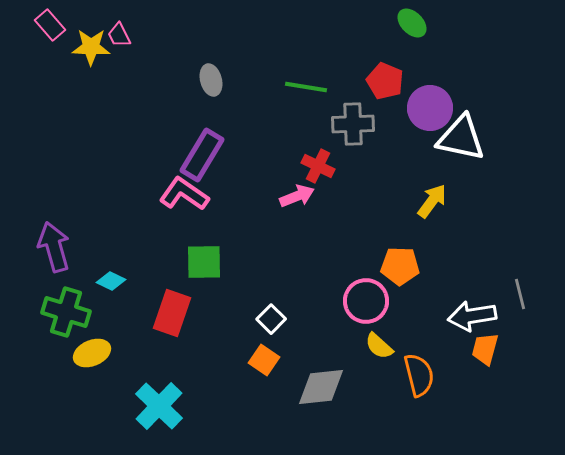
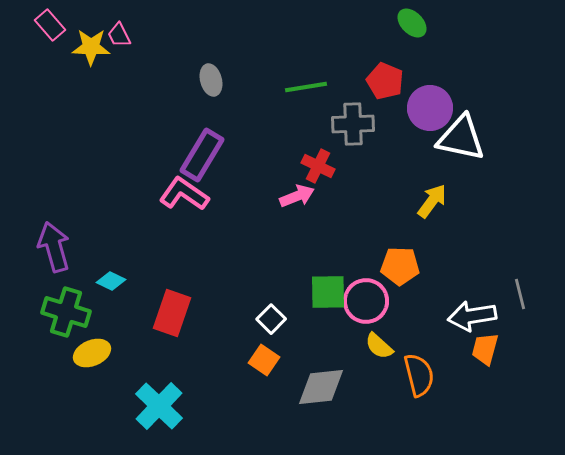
green line: rotated 18 degrees counterclockwise
green square: moved 124 px right, 30 px down
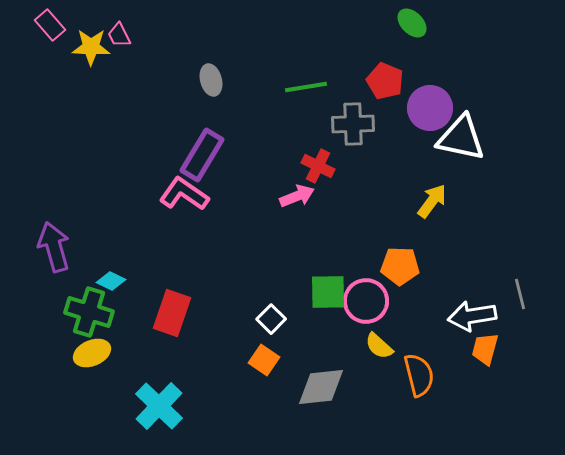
green cross: moved 23 px right
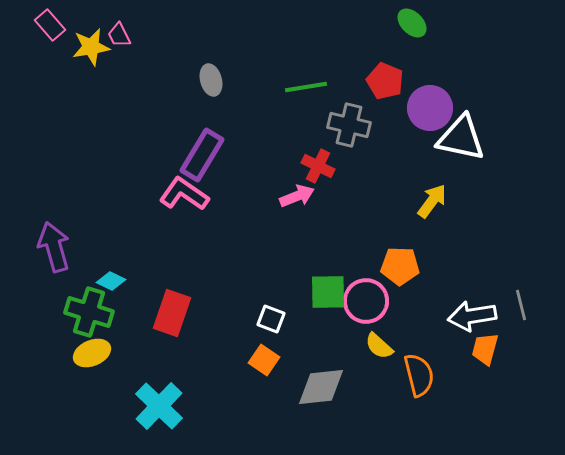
yellow star: rotated 12 degrees counterclockwise
gray cross: moved 4 px left, 1 px down; rotated 15 degrees clockwise
gray line: moved 1 px right, 11 px down
white square: rotated 24 degrees counterclockwise
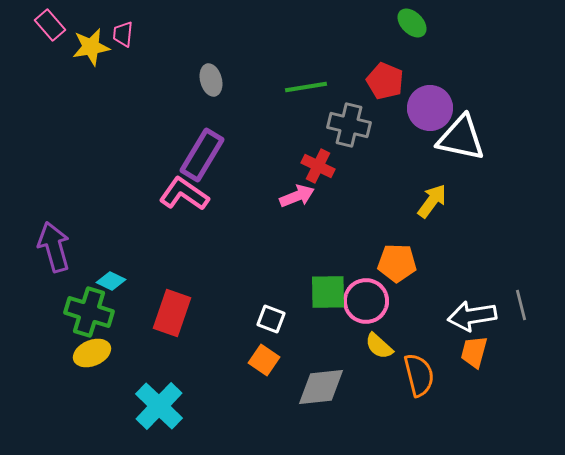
pink trapezoid: moved 4 px right, 1 px up; rotated 32 degrees clockwise
orange pentagon: moved 3 px left, 3 px up
orange trapezoid: moved 11 px left, 3 px down
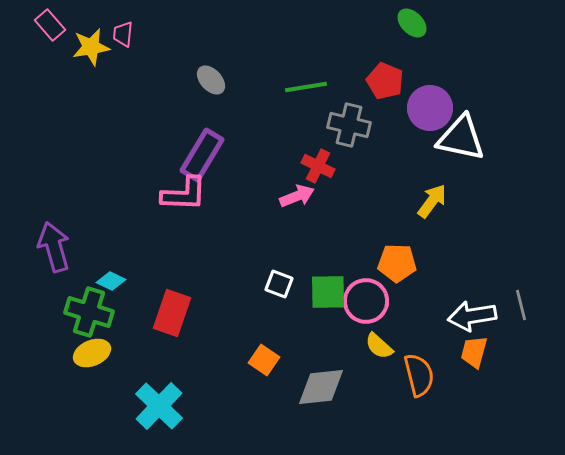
gray ellipse: rotated 28 degrees counterclockwise
pink L-shape: rotated 147 degrees clockwise
white square: moved 8 px right, 35 px up
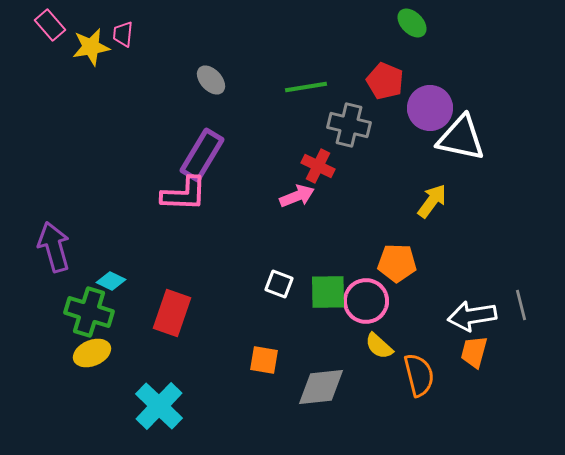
orange square: rotated 24 degrees counterclockwise
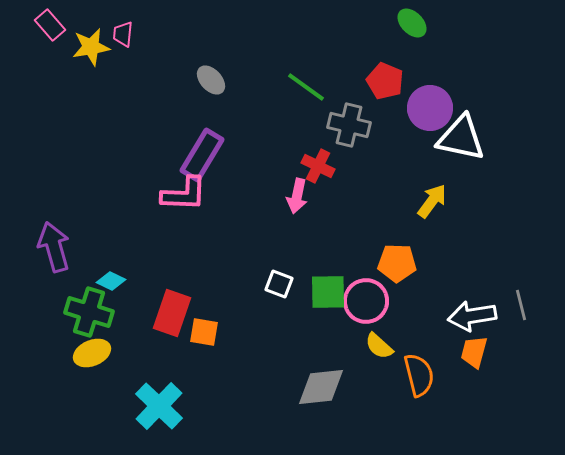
green line: rotated 45 degrees clockwise
pink arrow: rotated 124 degrees clockwise
orange square: moved 60 px left, 28 px up
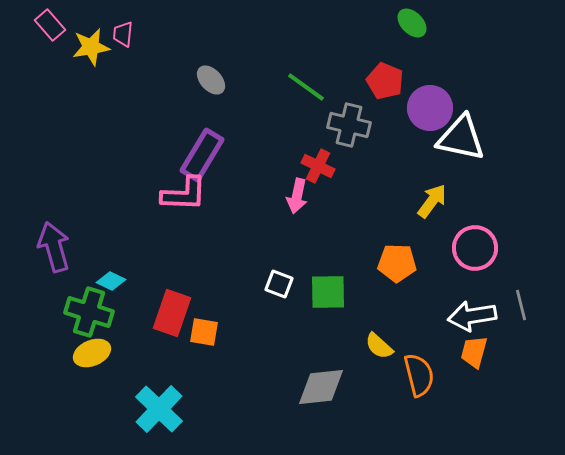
pink circle: moved 109 px right, 53 px up
cyan cross: moved 3 px down
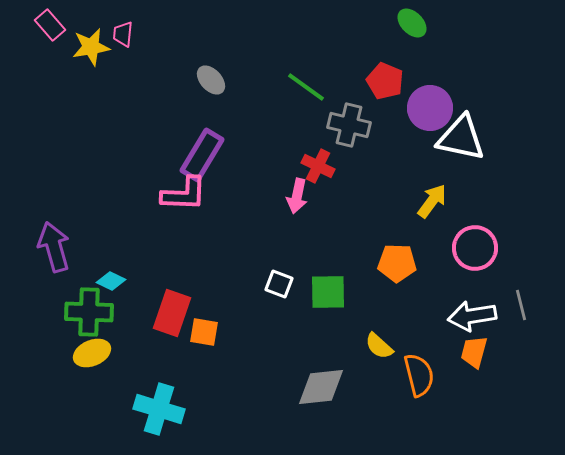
green cross: rotated 15 degrees counterclockwise
cyan cross: rotated 27 degrees counterclockwise
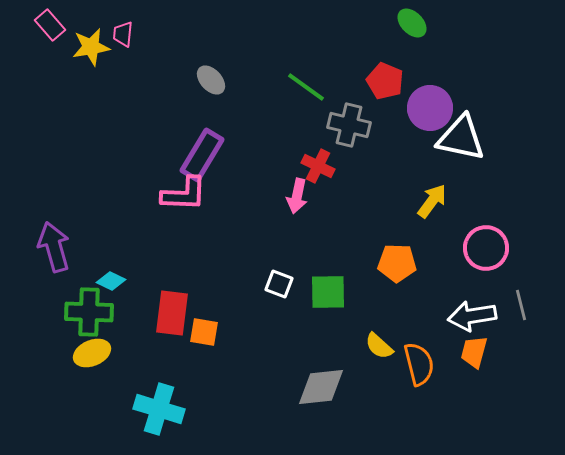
pink circle: moved 11 px right
red rectangle: rotated 12 degrees counterclockwise
orange semicircle: moved 11 px up
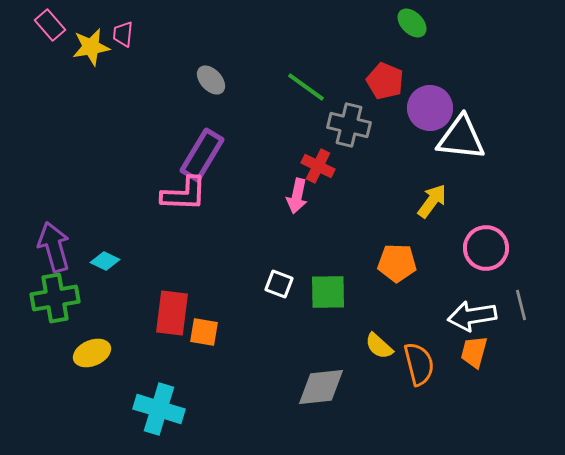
white triangle: rotated 6 degrees counterclockwise
cyan diamond: moved 6 px left, 20 px up
green cross: moved 34 px left, 14 px up; rotated 12 degrees counterclockwise
